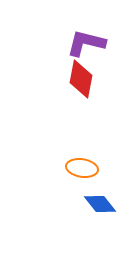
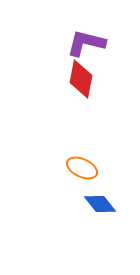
orange ellipse: rotated 16 degrees clockwise
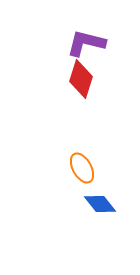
red diamond: rotated 6 degrees clockwise
orange ellipse: rotated 36 degrees clockwise
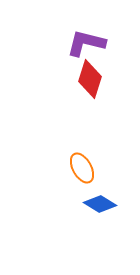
red diamond: moved 9 px right
blue diamond: rotated 20 degrees counterclockwise
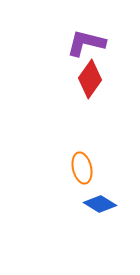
red diamond: rotated 18 degrees clockwise
orange ellipse: rotated 16 degrees clockwise
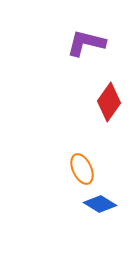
red diamond: moved 19 px right, 23 px down
orange ellipse: moved 1 px down; rotated 12 degrees counterclockwise
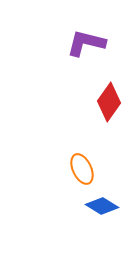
blue diamond: moved 2 px right, 2 px down
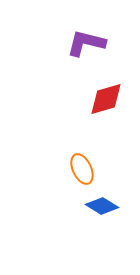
red diamond: moved 3 px left, 3 px up; rotated 39 degrees clockwise
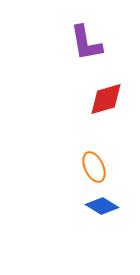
purple L-shape: rotated 114 degrees counterclockwise
orange ellipse: moved 12 px right, 2 px up
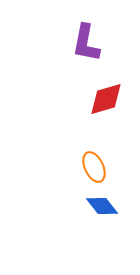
purple L-shape: rotated 21 degrees clockwise
blue diamond: rotated 20 degrees clockwise
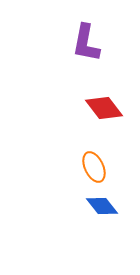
red diamond: moved 2 px left, 9 px down; rotated 69 degrees clockwise
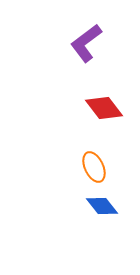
purple L-shape: rotated 42 degrees clockwise
